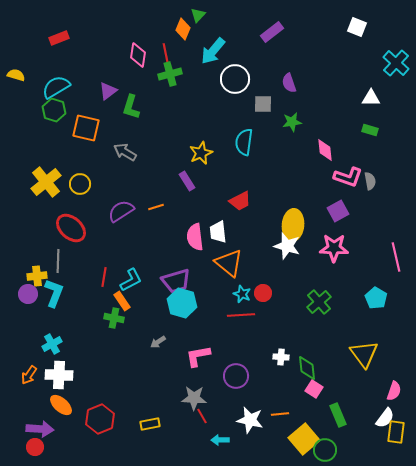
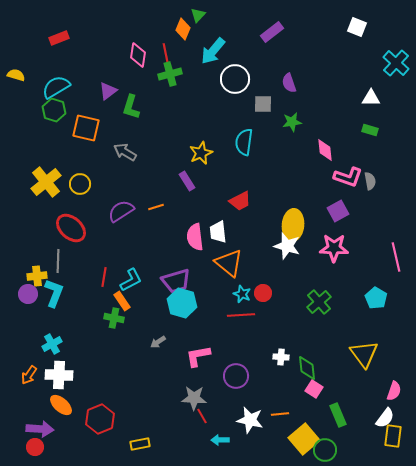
yellow rectangle at (150, 424): moved 10 px left, 20 px down
yellow rectangle at (396, 432): moved 3 px left, 4 px down
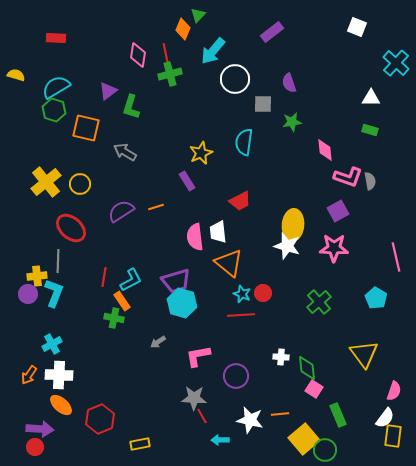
red rectangle at (59, 38): moved 3 px left; rotated 24 degrees clockwise
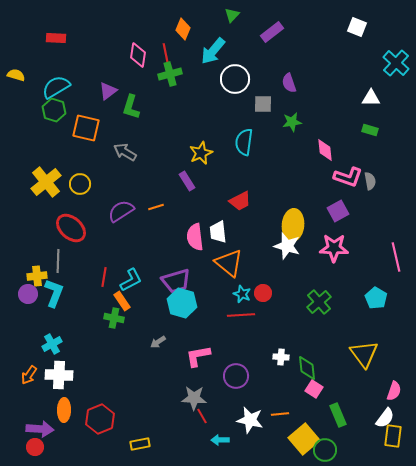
green triangle at (198, 15): moved 34 px right
orange ellipse at (61, 405): moved 3 px right, 5 px down; rotated 50 degrees clockwise
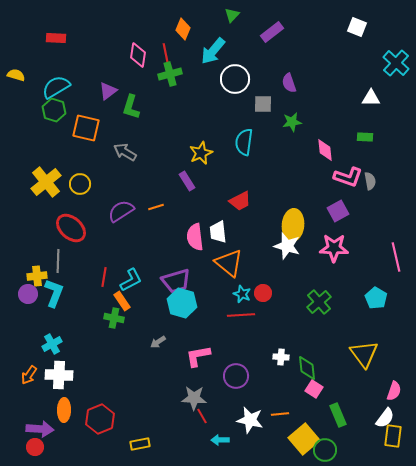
green rectangle at (370, 130): moved 5 px left, 7 px down; rotated 14 degrees counterclockwise
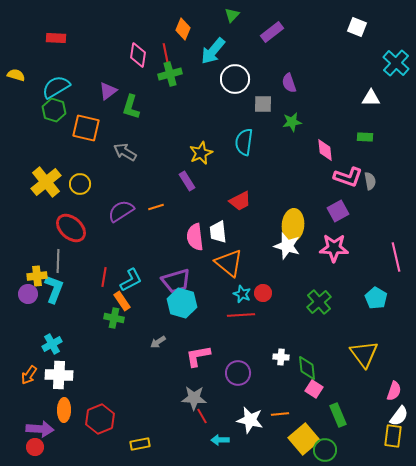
cyan L-shape at (54, 293): moved 4 px up
purple circle at (236, 376): moved 2 px right, 3 px up
white semicircle at (385, 418): moved 14 px right, 2 px up
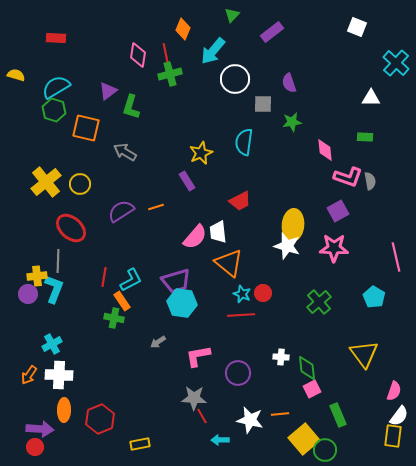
pink semicircle at (195, 237): rotated 132 degrees counterclockwise
cyan pentagon at (376, 298): moved 2 px left, 1 px up
cyan hexagon at (182, 303): rotated 8 degrees counterclockwise
pink square at (314, 389): moved 2 px left; rotated 30 degrees clockwise
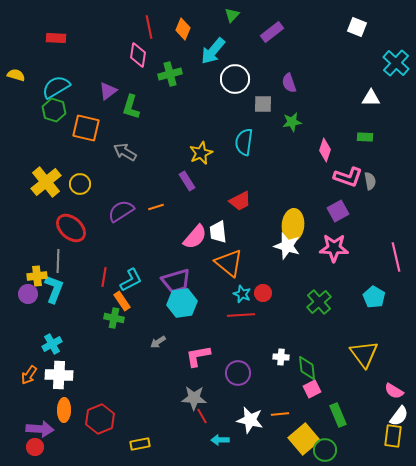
red line at (166, 55): moved 17 px left, 28 px up
pink diamond at (325, 150): rotated 25 degrees clockwise
cyan hexagon at (182, 303): rotated 16 degrees counterclockwise
pink semicircle at (394, 391): rotated 102 degrees clockwise
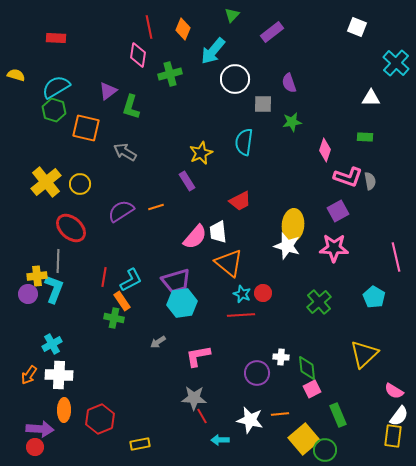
yellow triangle at (364, 354): rotated 24 degrees clockwise
purple circle at (238, 373): moved 19 px right
